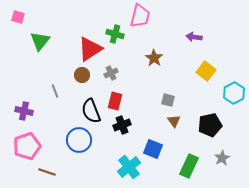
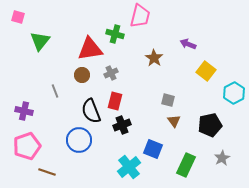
purple arrow: moved 6 px left, 7 px down; rotated 14 degrees clockwise
red triangle: rotated 24 degrees clockwise
green rectangle: moved 3 px left, 1 px up
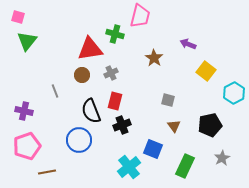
green triangle: moved 13 px left
brown triangle: moved 5 px down
green rectangle: moved 1 px left, 1 px down
brown line: rotated 30 degrees counterclockwise
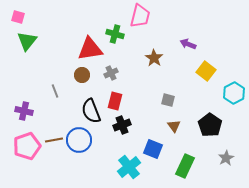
black pentagon: rotated 25 degrees counterclockwise
gray star: moved 4 px right
brown line: moved 7 px right, 32 px up
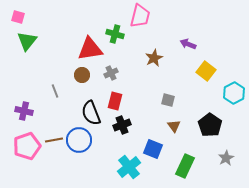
brown star: rotated 12 degrees clockwise
black semicircle: moved 2 px down
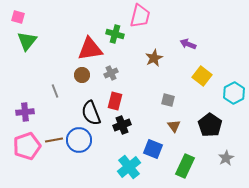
yellow square: moved 4 px left, 5 px down
purple cross: moved 1 px right, 1 px down; rotated 18 degrees counterclockwise
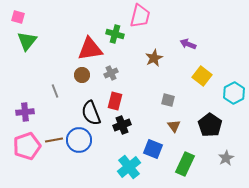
green rectangle: moved 2 px up
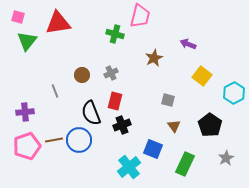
red triangle: moved 32 px left, 26 px up
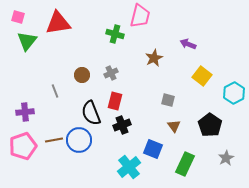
pink pentagon: moved 4 px left
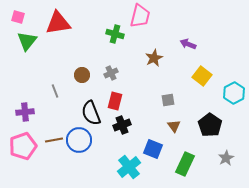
gray square: rotated 24 degrees counterclockwise
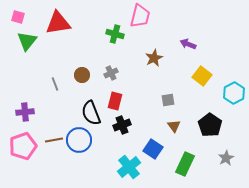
gray line: moved 7 px up
blue square: rotated 12 degrees clockwise
